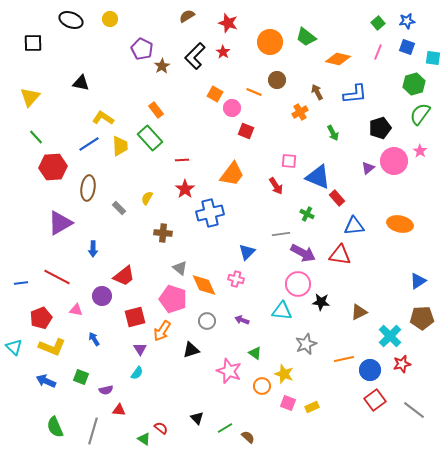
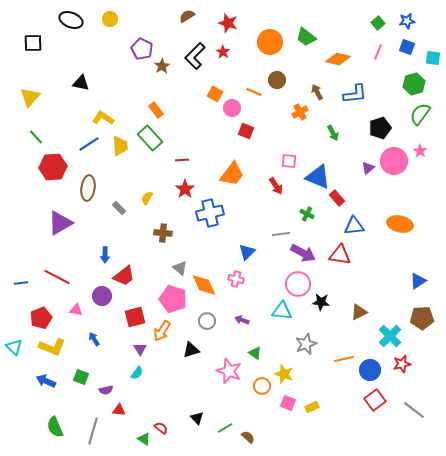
blue arrow at (93, 249): moved 12 px right, 6 px down
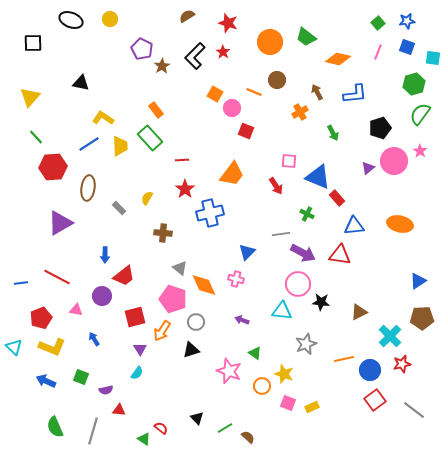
gray circle at (207, 321): moved 11 px left, 1 px down
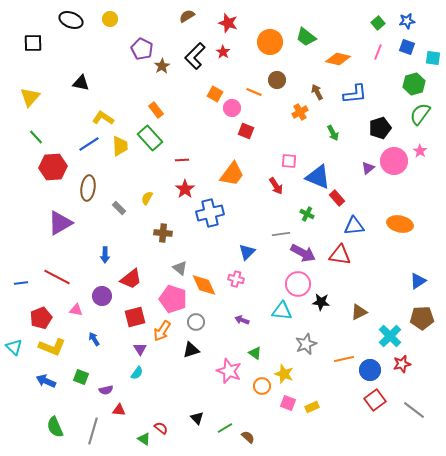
red trapezoid at (124, 276): moved 7 px right, 3 px down
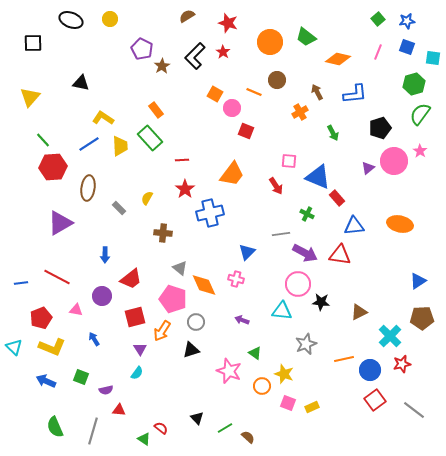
green square at (378, 23): moved 4 px up
green line at (36, 137): moved 7 px right, 3 px down
purple arrow at (303, 253): moved 2 px right
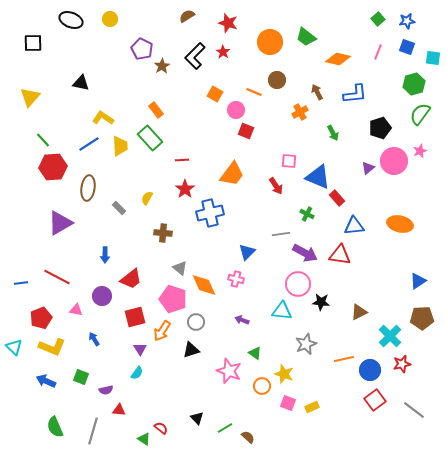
pink circle at (232, 108): moved 4 px right, 2 px down
pink star at (420, 151): rotated 16 degrees clockwise
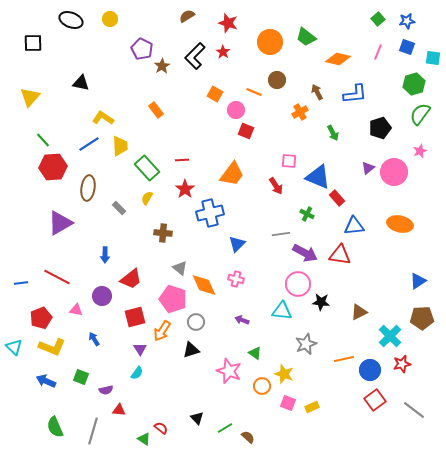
green rectangle at (150, 138): moved 3 px left, 30 px down
pink circle at (394, 161): moved 11 px down
blue triangle at (247, 252): moved 10 px left, 8 px up
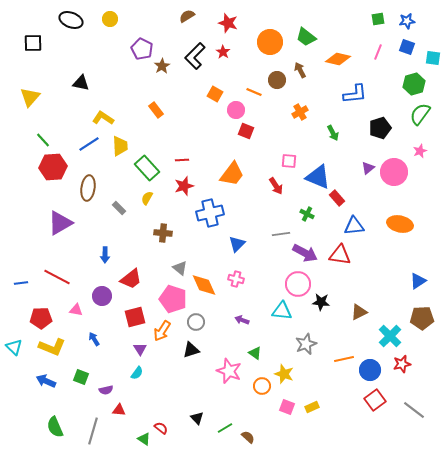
green square at (378, 19): rotated 32 degrees clockwise
brown arrow at (317, 92): moved 17 px left, 22 px up
red star at (185, 189): moved 1 px left, 3 px up; rotated 18 degrees clockwise
red pentagon at (41, 318): rotated 20 degrees clockwise
pink square at (288, 403): moved 1 px left, 4 px down
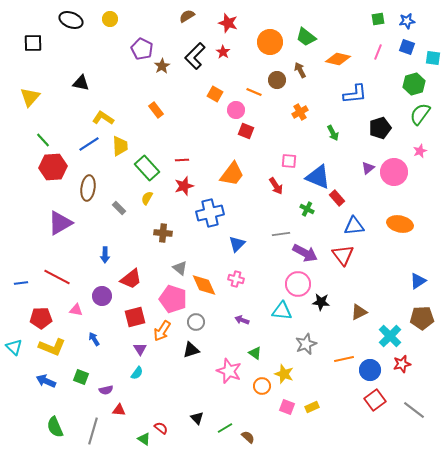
green cross at (307, 214): moved 5 px up
red triangle at (340, 255): moved 3 px right; rotated 45 degrees clockwise
